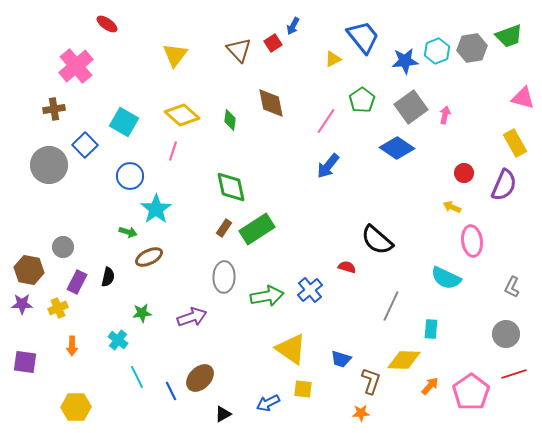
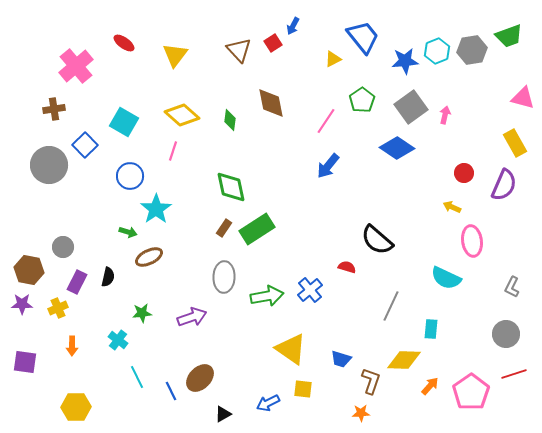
red ellipse at (107, 24): moved 17 px right, 19 px down
gray hexagon at (472, 48): moved 2 px down
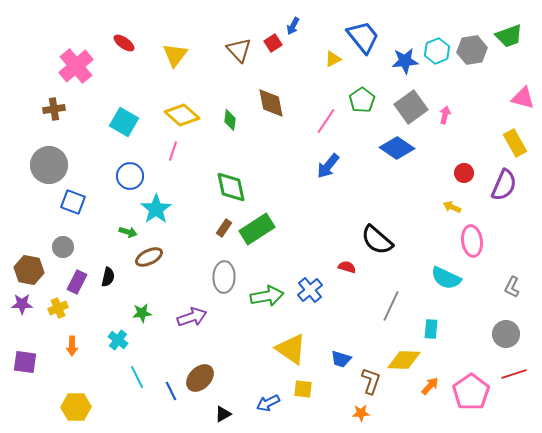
blue square at (85, 145): moved 12 px left, 57 px down; rotated 25 degrees counterclockwise
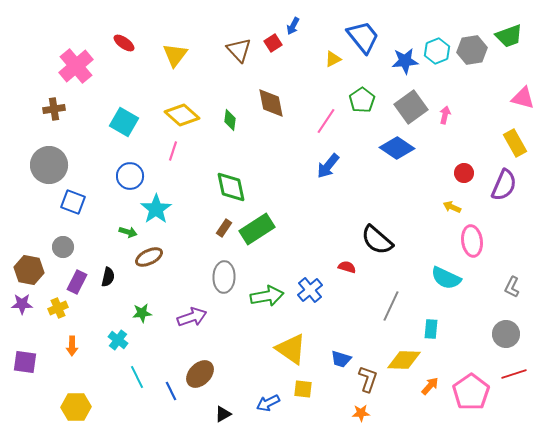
brown ellipse at (200, 378): moved 4 px up
brown L-shape at (371, 381): moved 3 px left, 2 px up
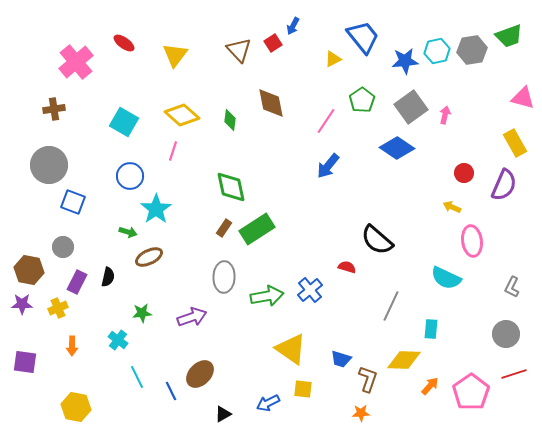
cyan hexagon at (437, 51): rotated 10 degrees clockwise
pink cross at (76, 66): moved 4 px up
yellow hexagon at (76, 407): rotated 12 degrees clockwise
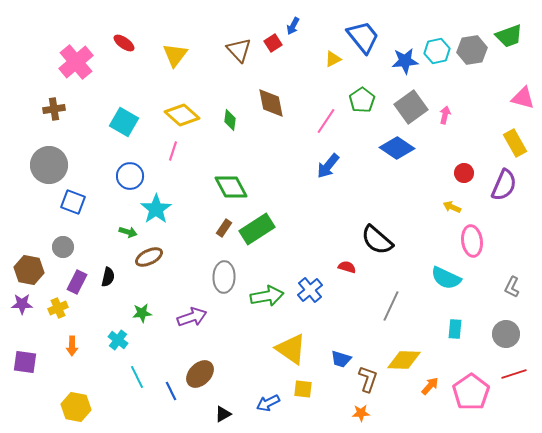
green diamond at (231, 187): rotated 16 degrees counterclockwise
cyan rectangle at (431, 329): moved 24 px right
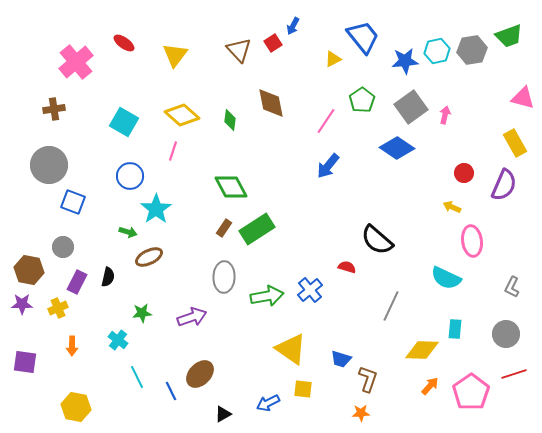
yellow diamond at (404, 360): moved 18 px right, 10 px up
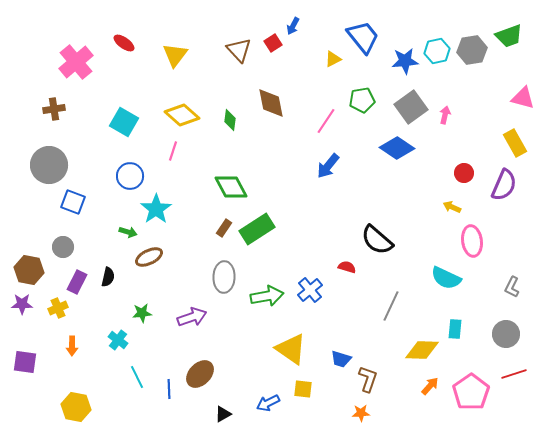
green pentagon at (362, 100): rotated 25 degrees clockwise
blue line at (171, 391): moved 2 px left, 2 px up; rotated 24 degrees clockwise
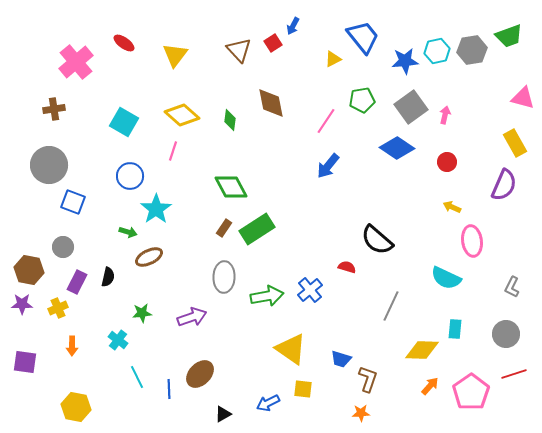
red circle at (464, 173): moved 17 px left, 11 px up
